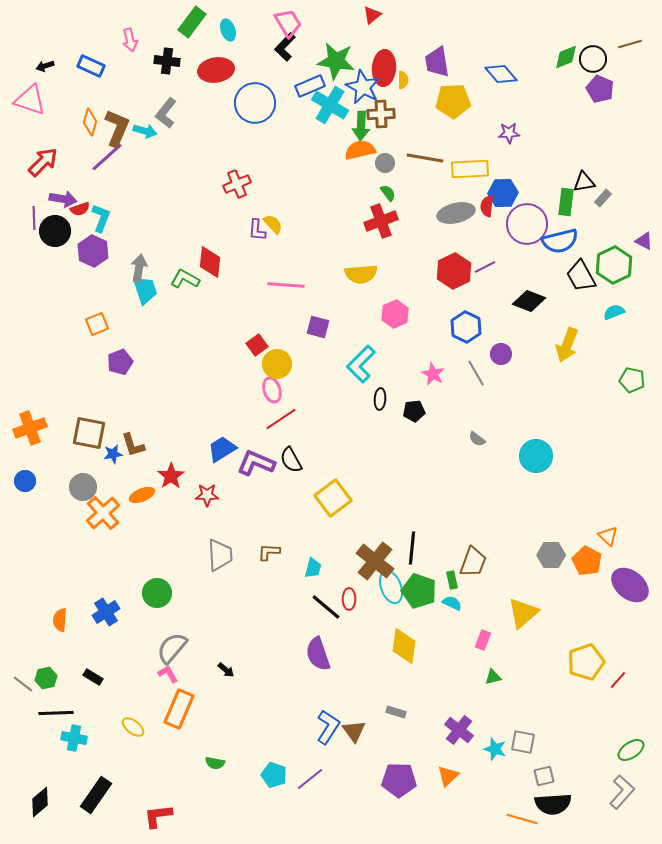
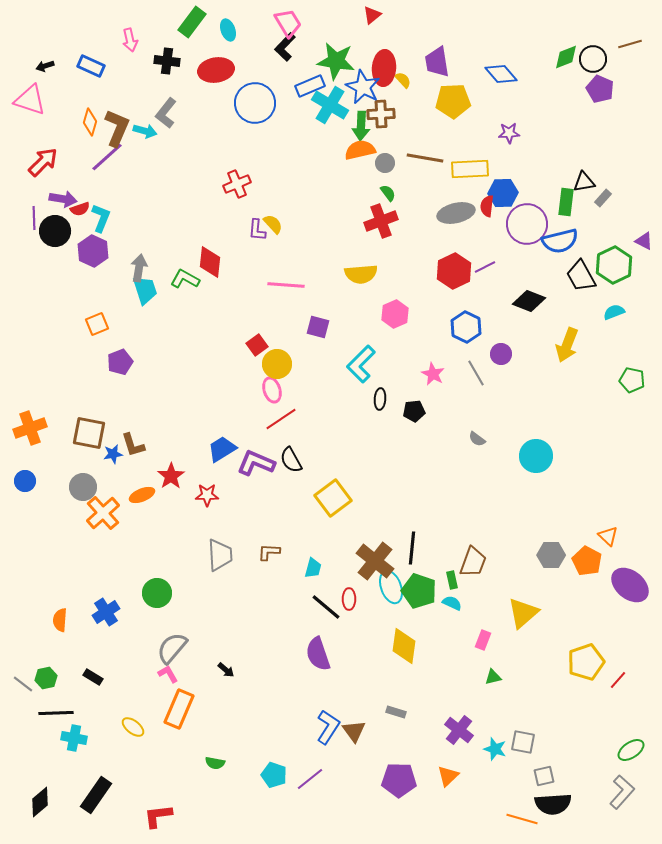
yellow semicircle at (403, 80): rotated 42 degrees counterclockwise
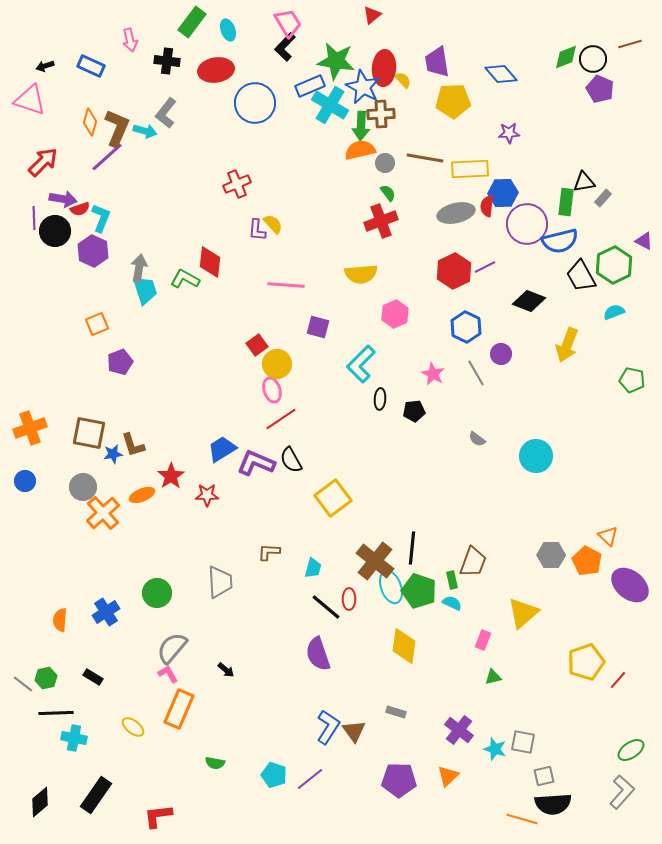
gray trapezoid at (220, 555): moved 27 px down
